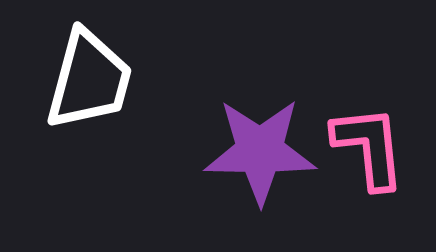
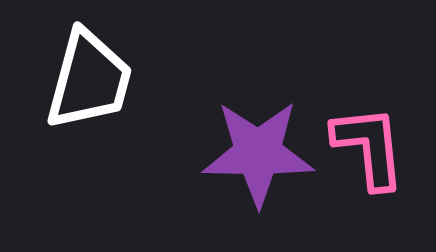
purple star: moved 2 px left, 2 px down
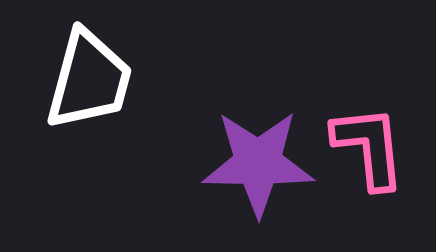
purple star: moved 10 px down
